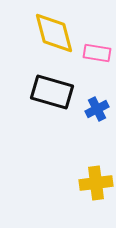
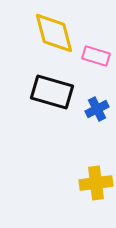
pink rectangle: moved 1 px left, 3 px down; rotated 8 degrees clockwise
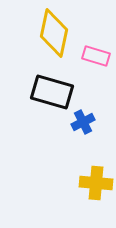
yellow diamond: rotated 27 degrees clockwise
blue cross: moved 14 px left, 13 px down
yellow cross: rotated 12 degrees clockwise
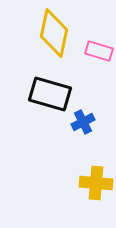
pink rectangle: moved 3 px right, 5 px up
black rectangle: moved 2 px left, 2 px down
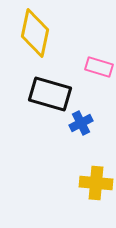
yellow diamond: moved 19 px left
pink rectangle: moved 16 px down
blue cross: moved 2 px left, 1 px down
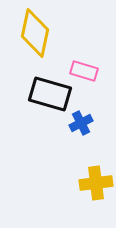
pink rectangle: moved 15 px left, 4 px down
yellow cross: rotated 12 degrees counterclockwise
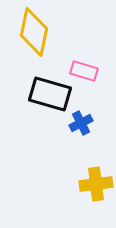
yellow diamond: moved 1 px left, 1 px up
yellow cross: moved 1 px down
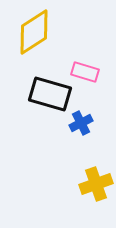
yellow diamond: rotated 45 degrees clockwise
pink rectangle: moved 1 px right, 1 px down
yellow cross: rotated 12 degrees counterclockwise
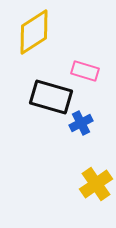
pink rectangle: moved 1 px up
black rectangle: moved 1 px right, 3 px down
yellow cross: rotated 16 degrees counterclockwise
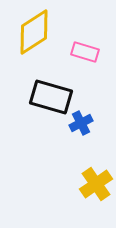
pink rectangle: moved 19 px up
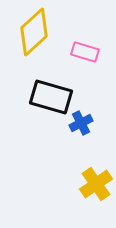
yellow diamond: rotated 9 degrees counterclockwise
